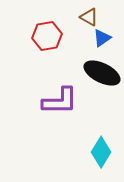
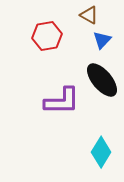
brown triangle: moved 2 px up
blue triangle: moved 2 px down; rotated 12 degrees counterclockwise
black ellipse: moved 7 px down; rotated 24 degrees clockwise
purple L-shape: moved 2 px right
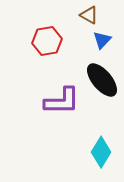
red hexagon: moved 5 px down
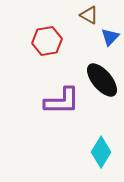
blue triangle: moved 8 px right, 3 px up
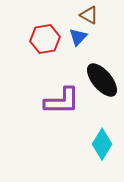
blue triangle: moved 32 px left
red hexagon: moved 2 px left, 2 px up
cyan diamond: moved 1 px right, 8 px up
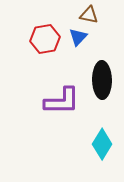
brown triangle: rotated 18 degrees counterclockwise
black ellipse: rotated 39 degrees clockwise
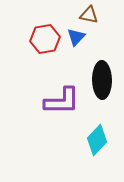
blue triangle: moved 2 px left
cyan diamond: moved 5 px left, 4 px up; rotated 12 degrees clockwise
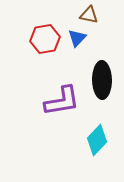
blue triangle: moved 1 px right, 1 px down
purple L-shape: rotated 9 degrees counterclockwise
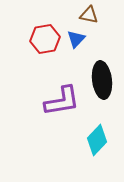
blue triangle: moved 1 px left, 1 px down
black ellipse: rotated 6 degrees counterclockwise
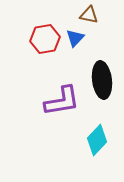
blue triangle: moved 1 px left, 1 px up
